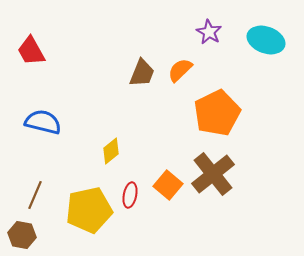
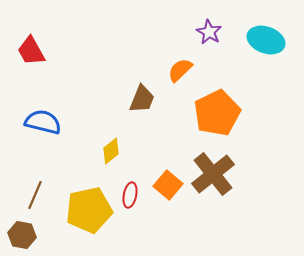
brown trapezoid: moved 26 px down
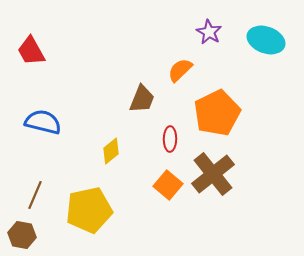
red ellipse: moved 40 px right, 56 px up; rotated 10 degrees counterclockwise
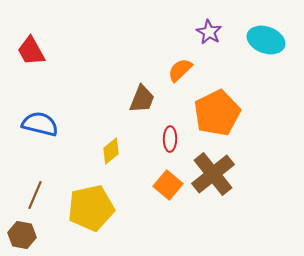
blue semicircle: moved 3 px left, 2 px down
yellow pentagon: moved 2 px right, 2 px up
